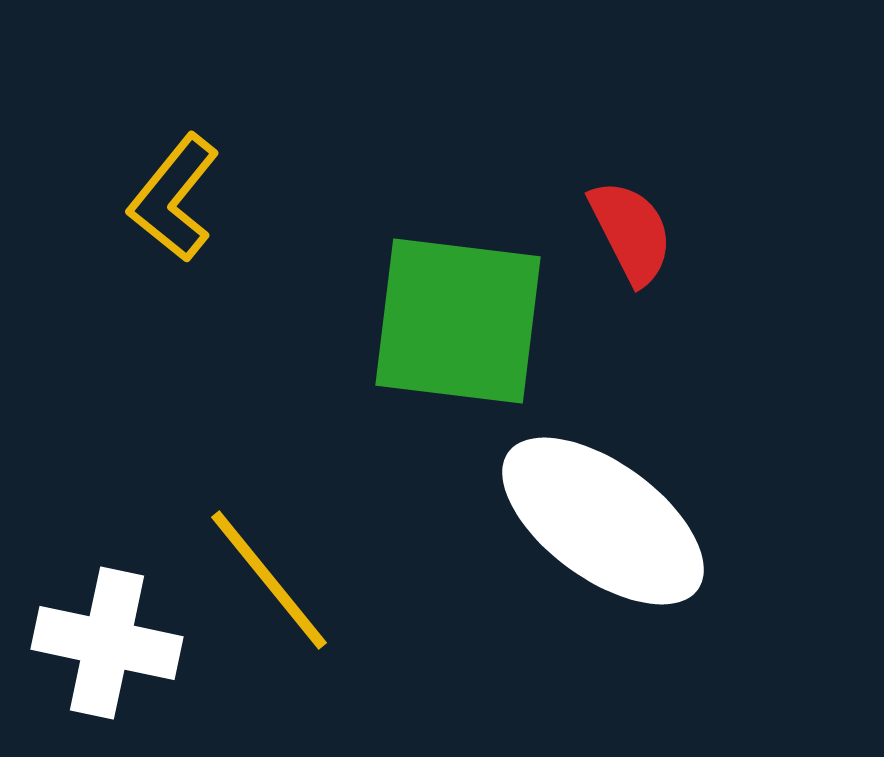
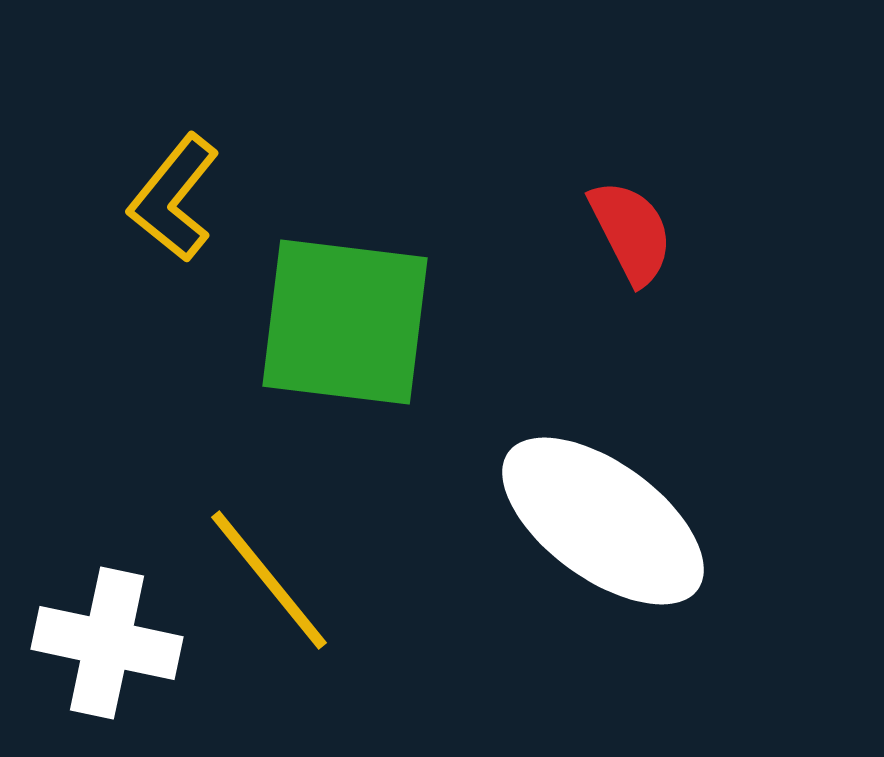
green square: moved 113 px left, 1 px down
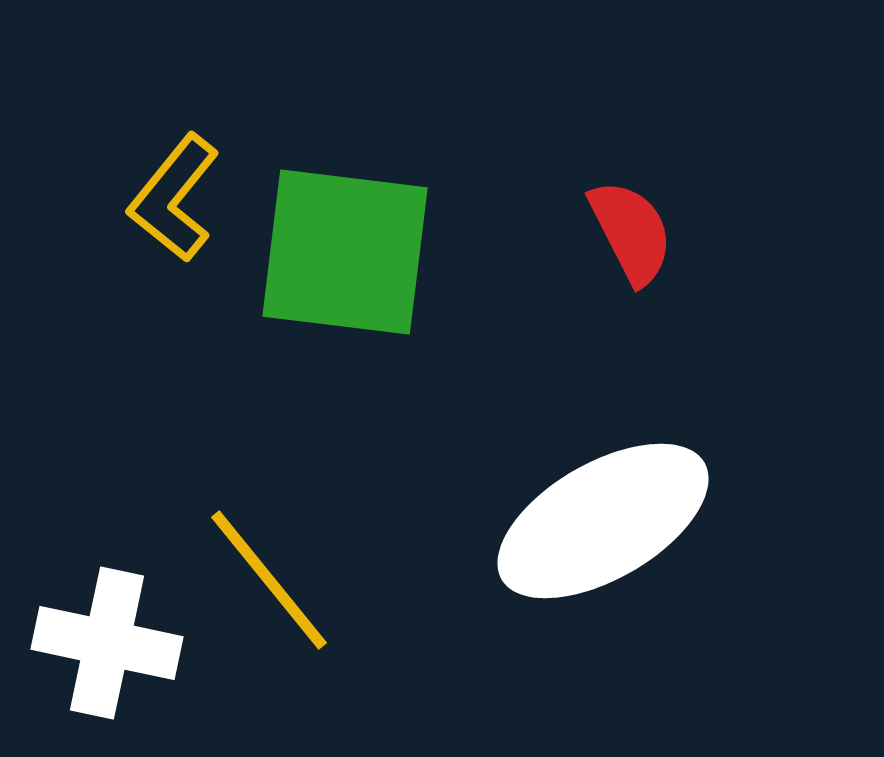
green square: moved 70 px up
white ellipse: rotated 66 degrees counterclockwise
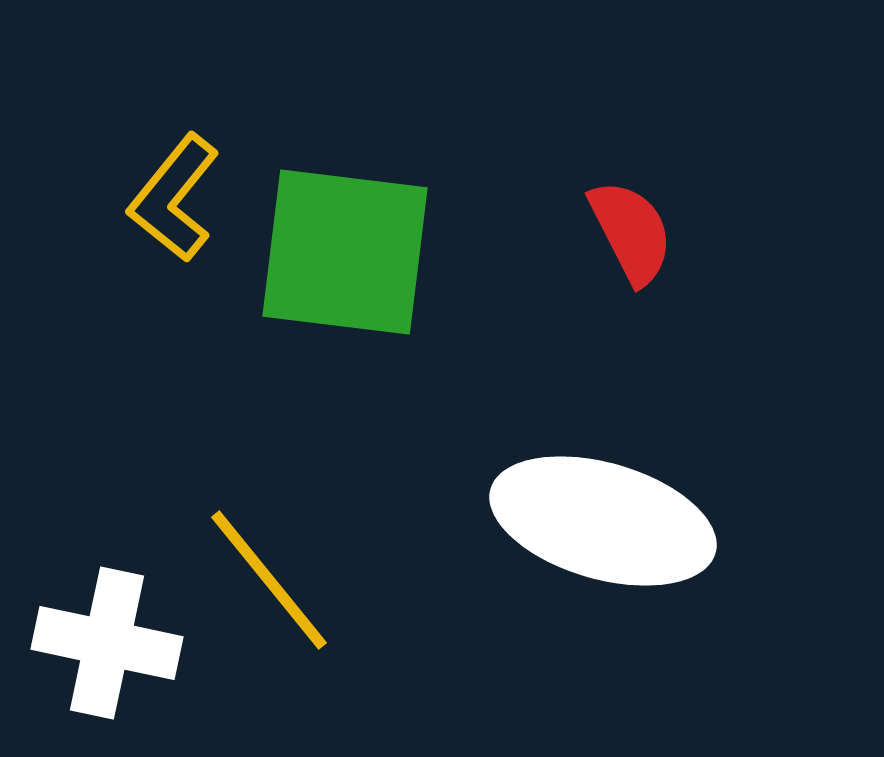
white ellipse: rotated 46 degrees clockwise
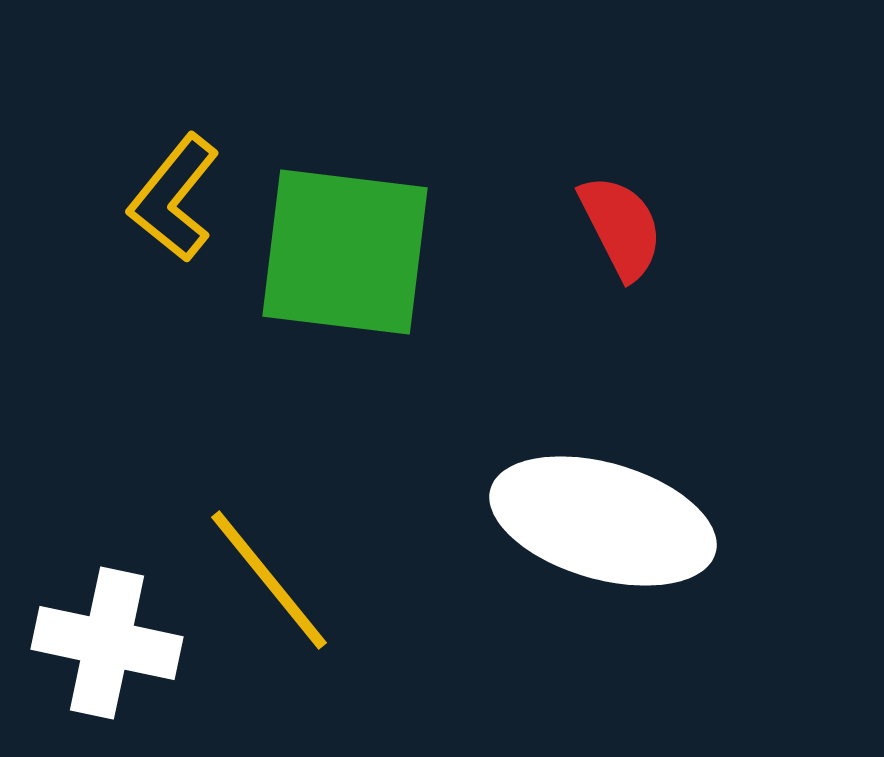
red semicircle: moved 10 px left, 5 px up
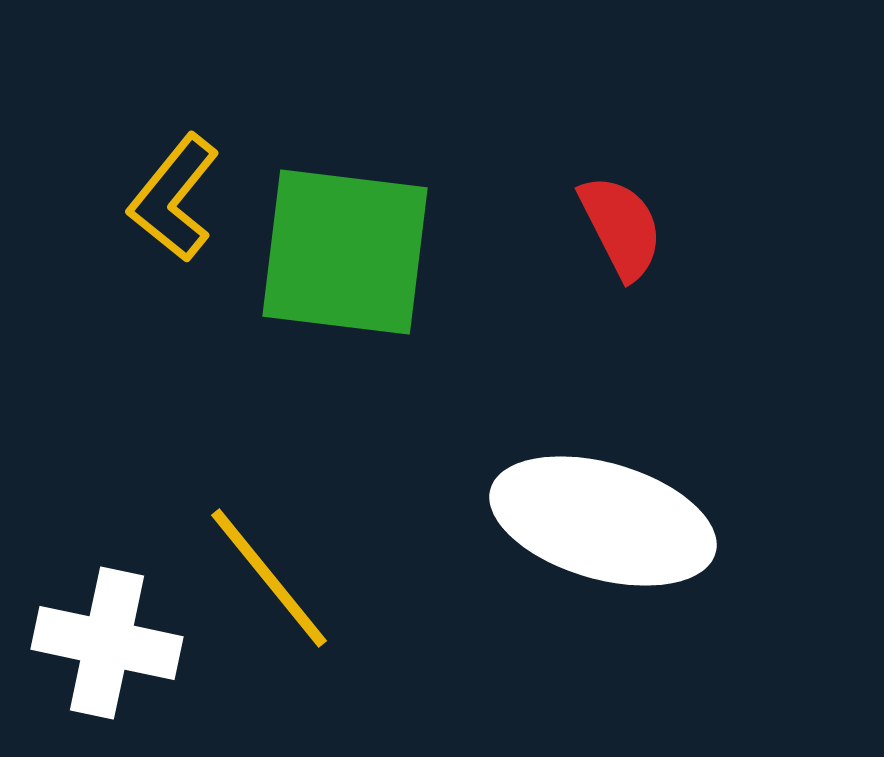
yellow line: moved 2 px up
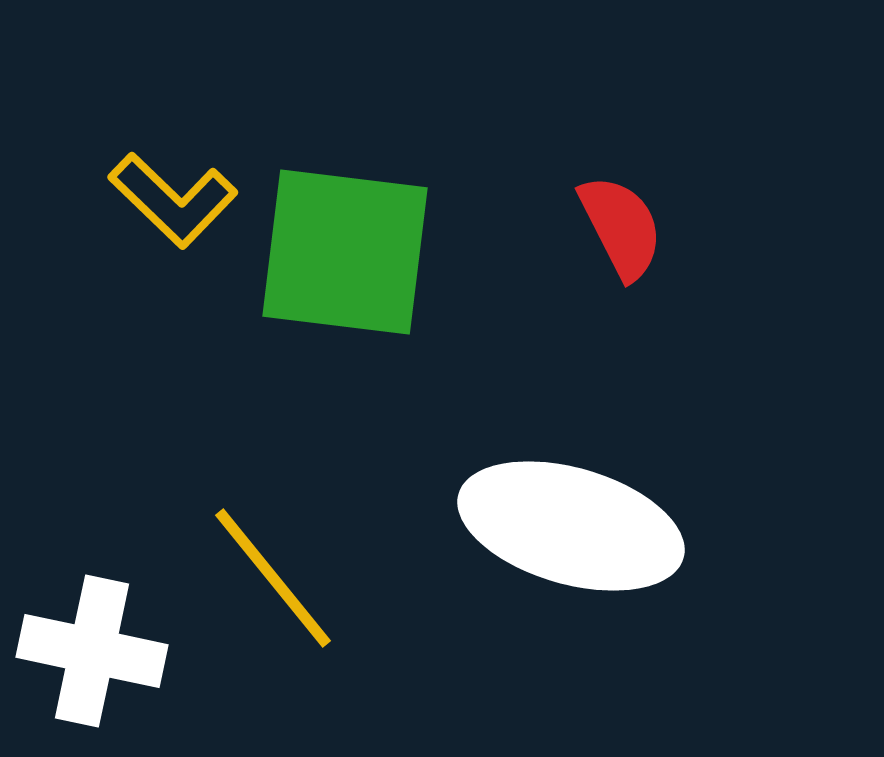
yellow L-shape: moved 1 px left, 2 px down; rotated 85 degrees counterclockwise
white ellipse: moved 32 px left, 5 px down
yellow line: moved 4 px right
white cross: moved 15 px left, 8 px down
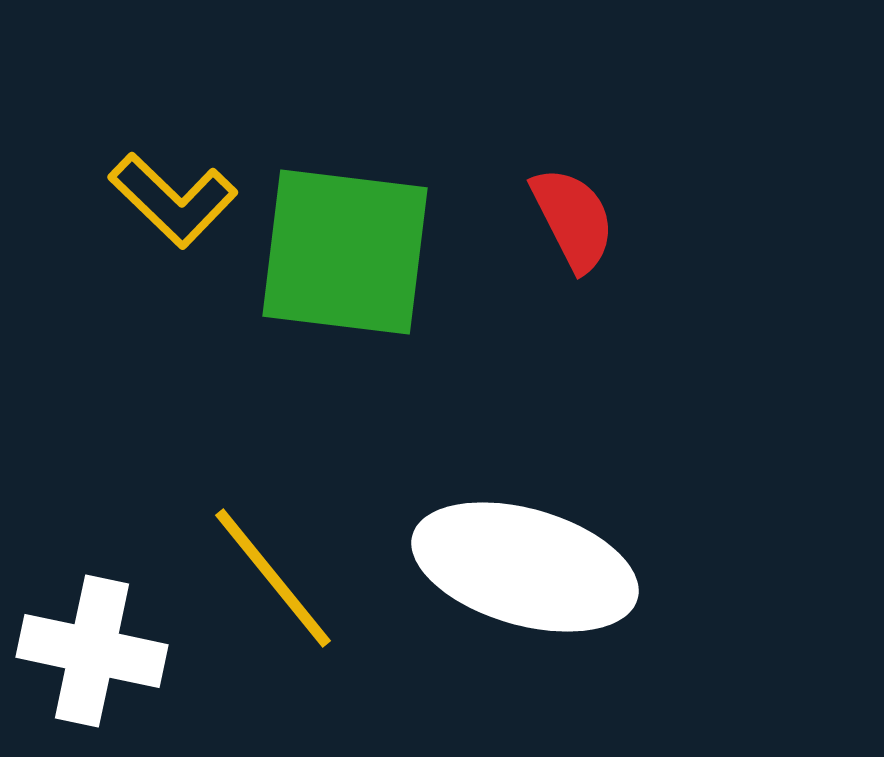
red semicircle: moved 48 px left, 8 px up
white ellipse: moved 46 px left, 41 px down
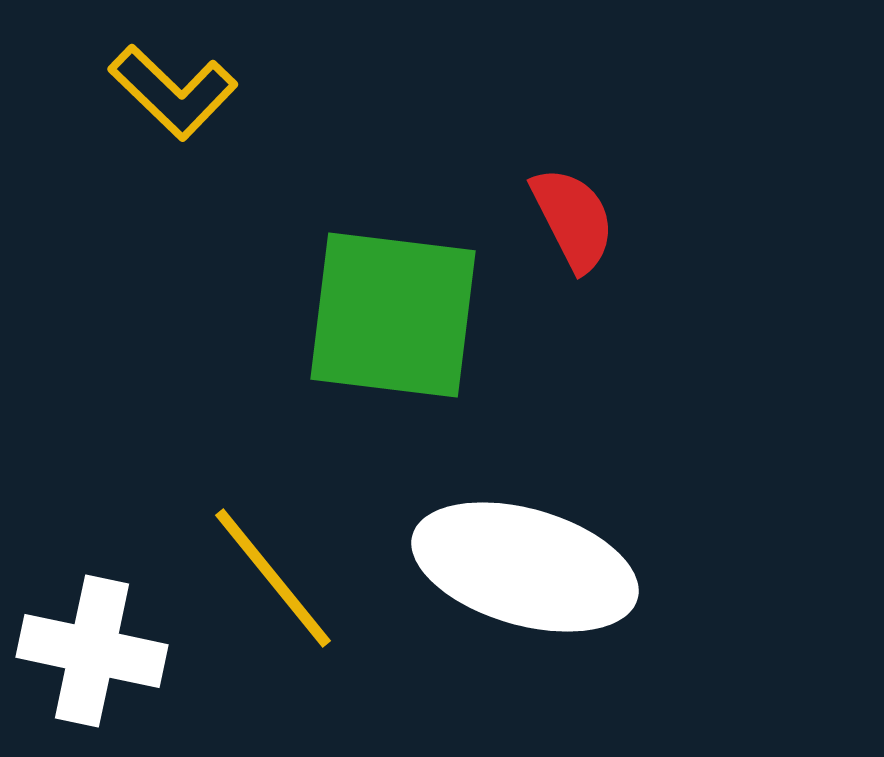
yellow L-shape: moved 108 px up
green square: moved 48 px right, 63 px down
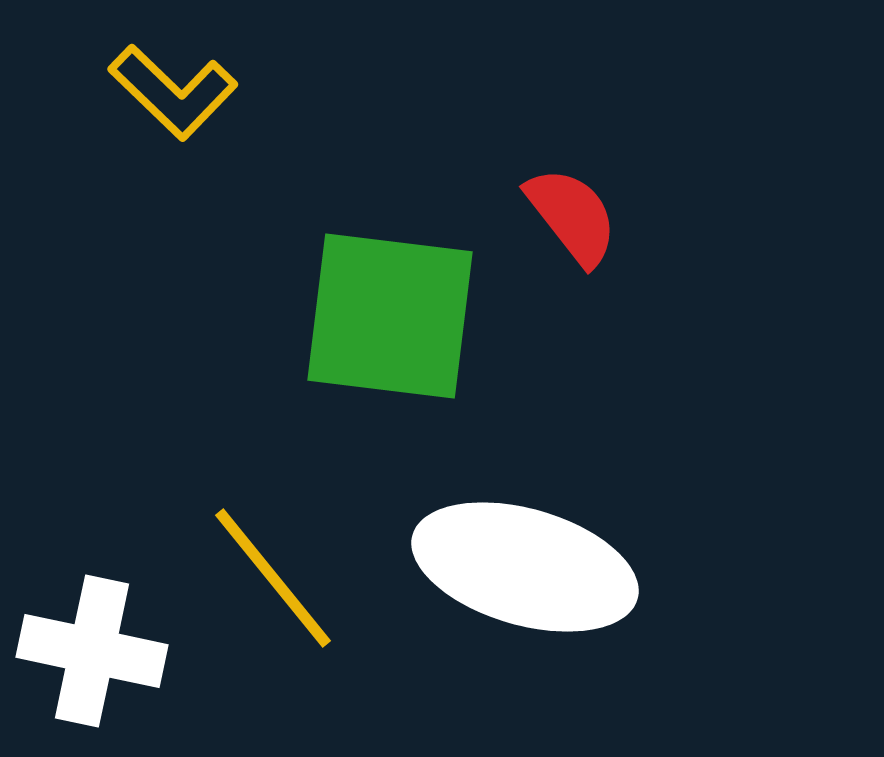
red semicircle: moved 1 px left, 3 px up; rotated 11 degrees counterclockwise
green square: moved 3 px left, 1 px down
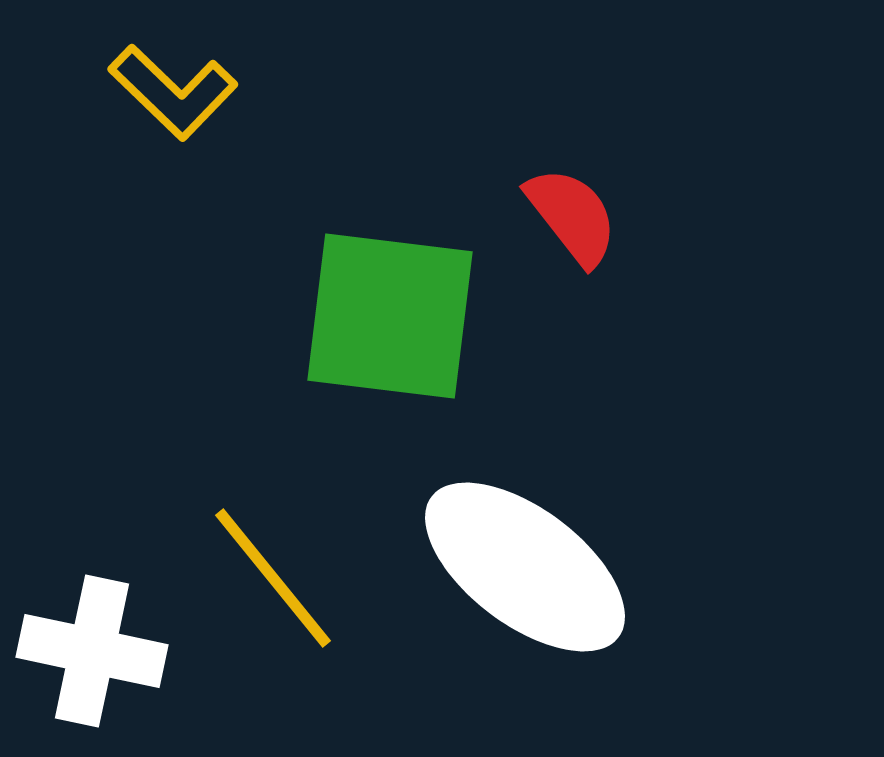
white ellipse: rotated 21 degrees clockwise
